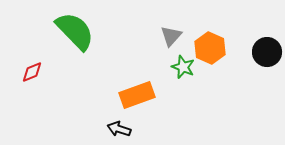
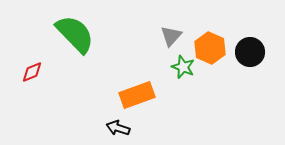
green semicircle: moved 3 px down
black circle: moved 17 px left
black arrow: moved 1 px left, 1 px up
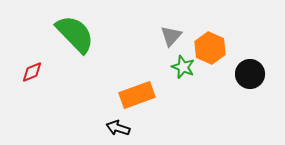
black circle: moved 22 px down
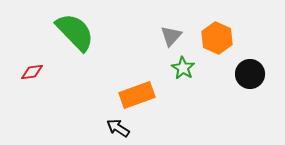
green semicircle: moved 2 px up
orange hexagon: moved 7 px right, 10 px up
green star: moved 1 px down; rotated 10 degrees clockwise
red diamond: rotated 15 degrees clockwise
black arrow: rotated 15 degrees clockwise
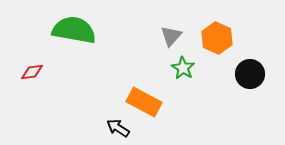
green semicircle: moved 1 px left, 2 px up; rotated 36 degrees counterclockwise
orange rectangle: moved 7 px right, 7 px down; rotated 48 degrees clockwise
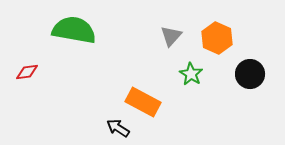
green star: moved 8 px right, 6 px down
red diamond: moved 5 px left
orange rectangle: moved 1 px left
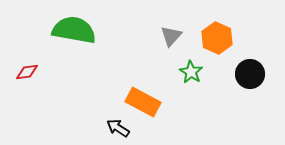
green star: moved 2 px up
